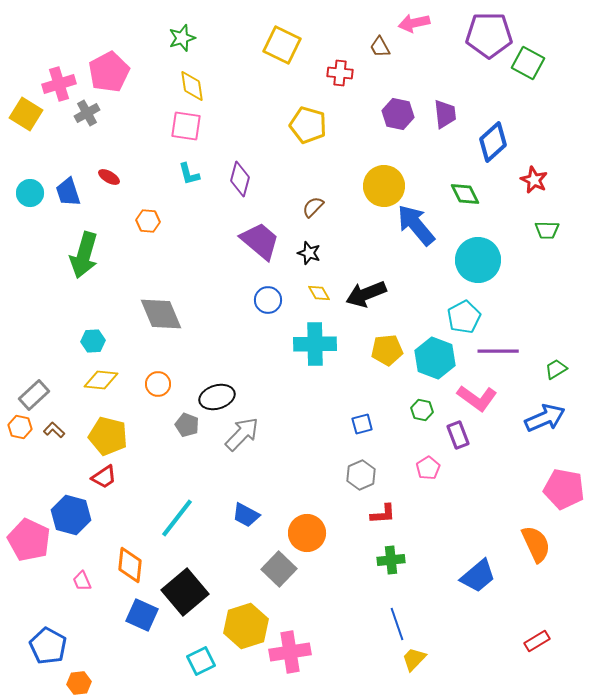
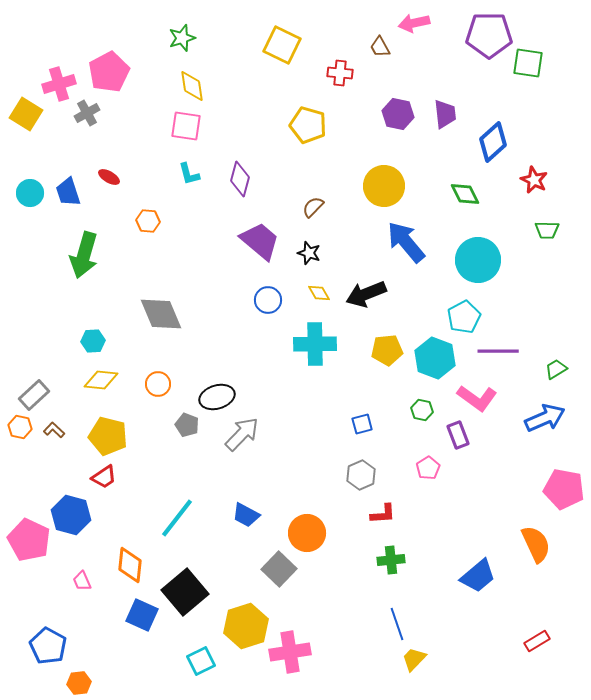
green square at (528, 63): rotated 20 degrees counterclockwise
blue arrow at (416, 225): moved 10 px left, 17 px down
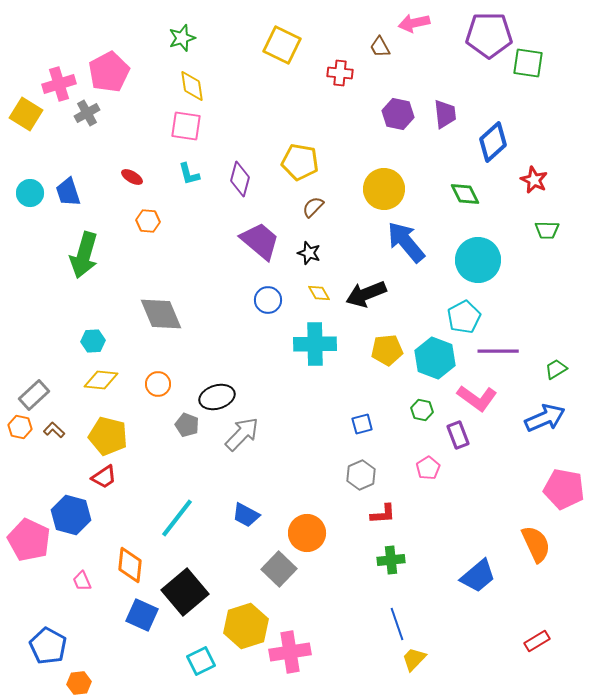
yellow pentagon at (308, 125): moved 8 px left, 37 px down; rotated 6 degrees counterclockwise
red ellipse at (109, 177): moved 23 px right
yellow circle at (384, 186): moved 3 px down
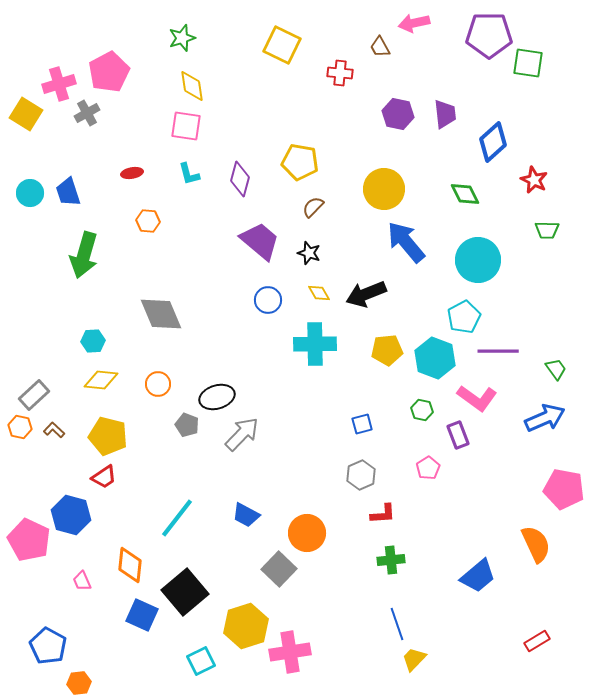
red ellipse at (132, 177): moved 4 px up; rotated 40 degrees counterclockwise
green trapezoid at (556, 369): rotated 85 degrees clockwise
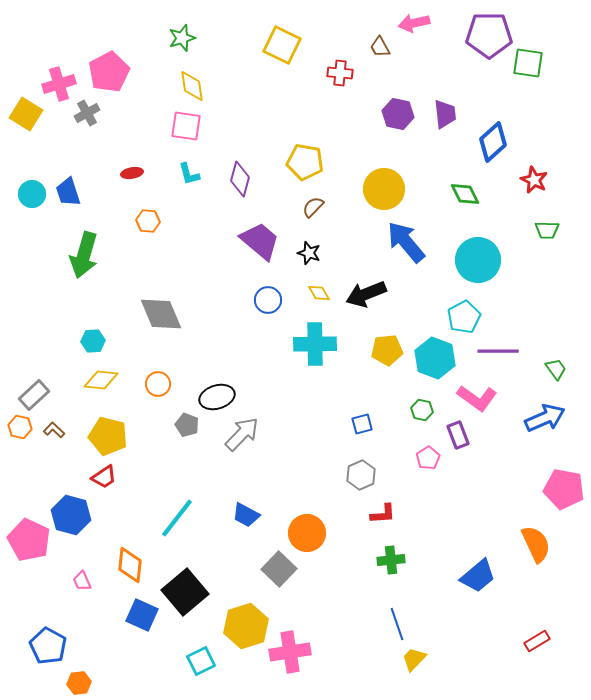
yellow pentagon at (300, 162): moved 5 px right
cyan circle at (30, 193): moved 2 px right, 1 px down
pink pentagon at (428, 468): moved 10 px up
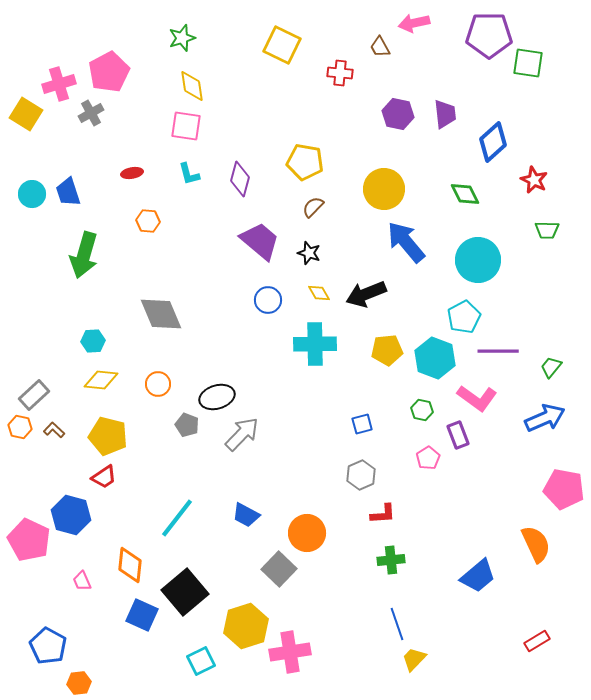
gray cross at (87, 113): moved 4 px right
green trapezoid at (556, 369): moved 5 px left, 2 px up; rotated 105 degrees counterclockwise
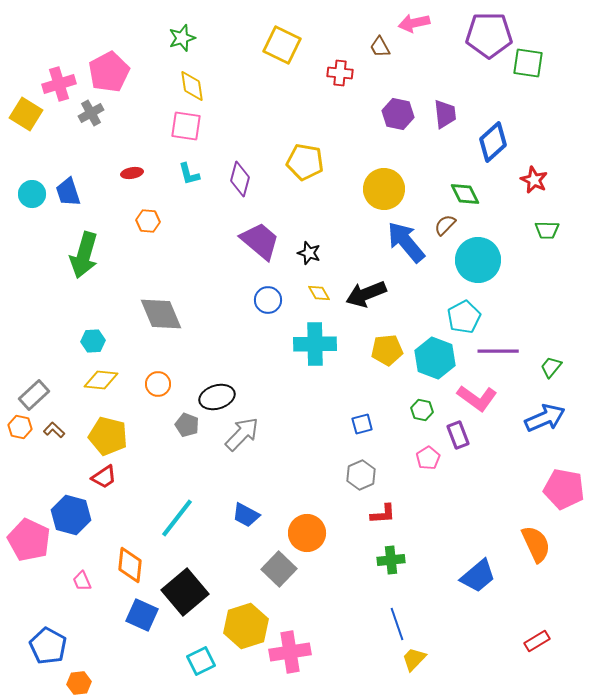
brown semicircle at (313, 207): moved 132 px right, 18 px down
